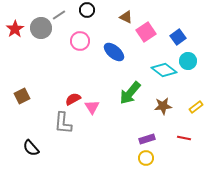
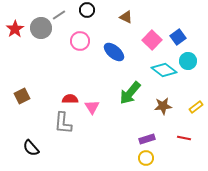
pink square: moved 6 px right, 8 px down; rotated 12 degrees counterclockwise
red semicircle: moved 3 px left; rotated 28 degrees clockwise
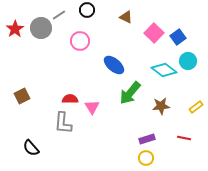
pink square: moved 2 px right, 7 px up
blue ellipse: moved 13 px down
brown star: moved 2 px left
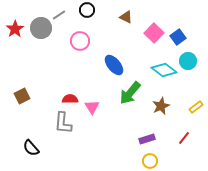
blue ellipse: rotated 10 degrees clockwise
brown star: rotated 18 degrees counterclockwise
red line: rotated 64 degrees counterclockwise
yellow circle: moved 4 px right, 3 px down
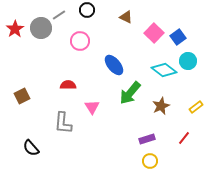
red semicircle: moved 2 px left, 14 px up
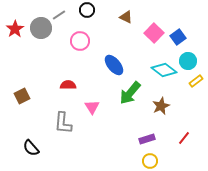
yellow rectangle: moved 26 px up
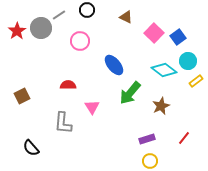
red star: moved 2 px right, 2 px down
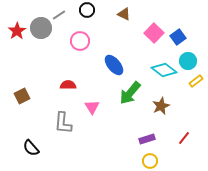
brown triangle: moved 2 px left, 3 px up
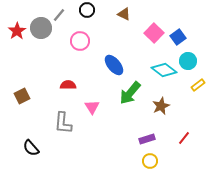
gray line: rotated 16 degrees counterclockwise
yellow rectangle: moved 2 px right, 4 px down
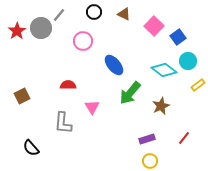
black circle: moved 7 px right, 2 px down
pink square: moved 7 px up
pink circle: moved 3 px right
